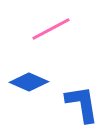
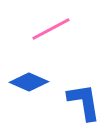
blue L-shape: moved 2 px right, 2 px up
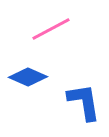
blue diamond: moved 1 px left, 5 px up
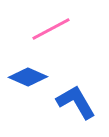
blue L-shape: moved 8 px left; rotated 21 degrees counterclockwise
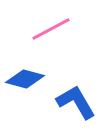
blue diamond: moved 3 px left, 2 px down; rotated 9 degrees counterclockwise
